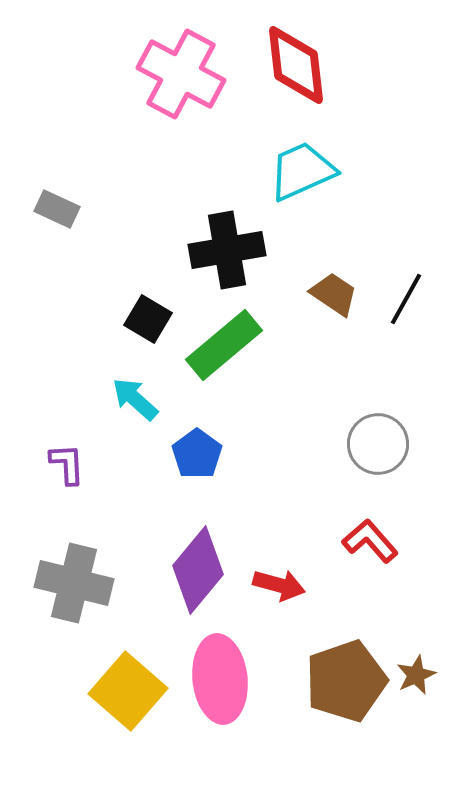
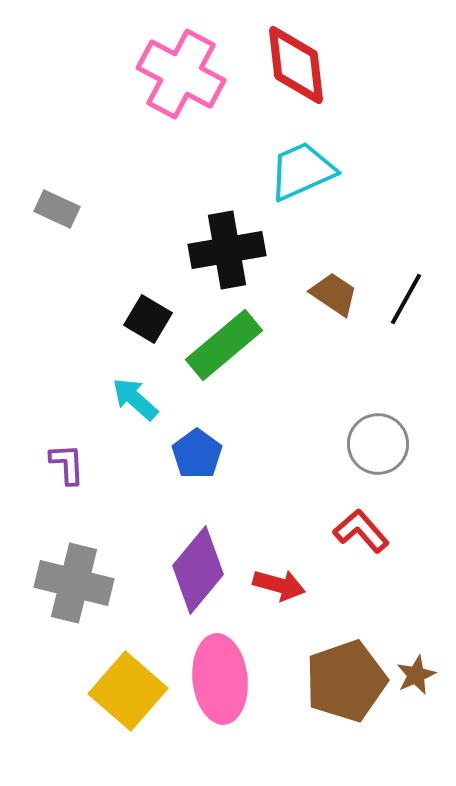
red L-shape: moved 9 px left, 10 px up
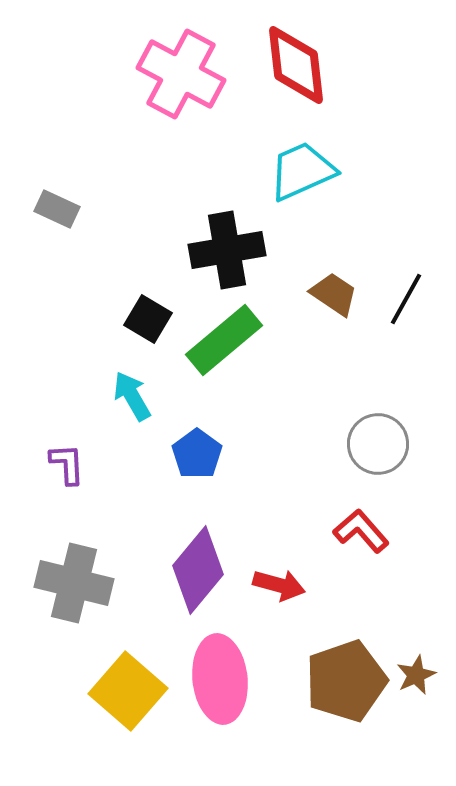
green rectangle: moved 5 px up
cyan arrow: moved 3 px left, 3 px up; rotated 18 degrees clockwise
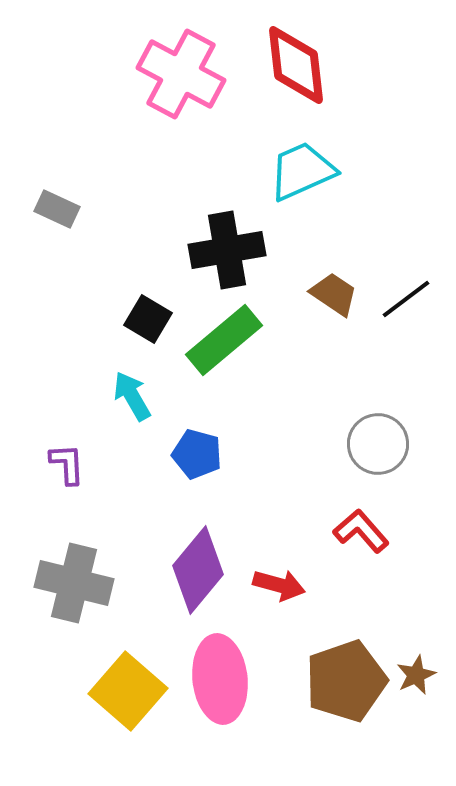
black line: rotated 24 degrees clockwise
blue pentagon: rotated 21 degrees counterclockwise
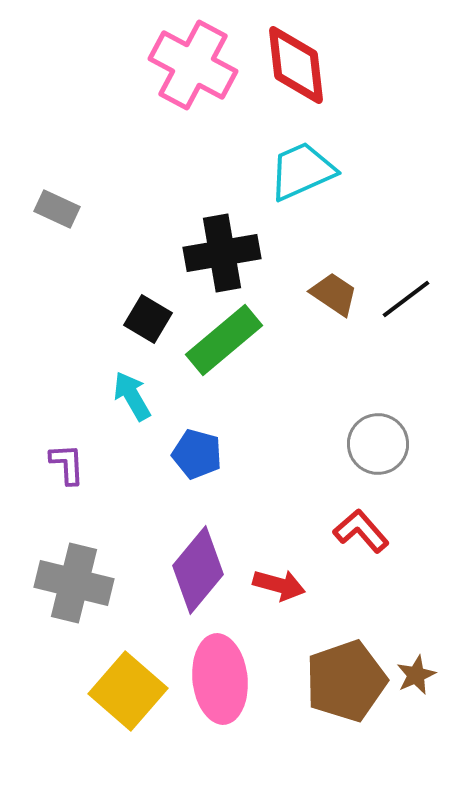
pink cross: moved 12 px right, 9 px up
black cross: moved 5 px left, 3 px down
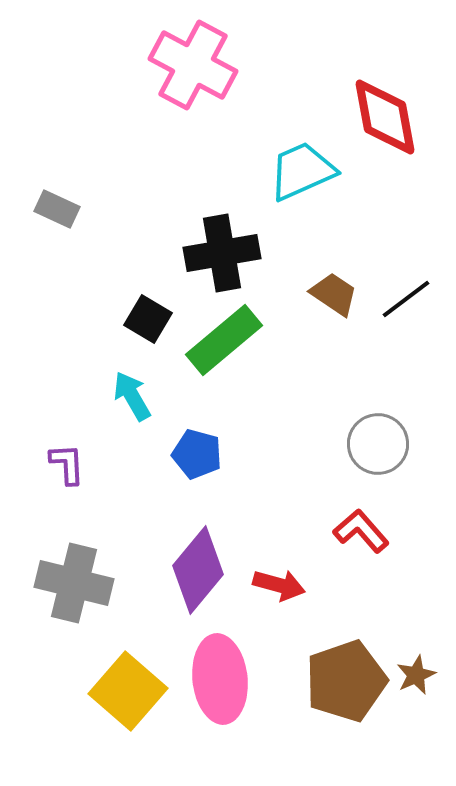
red diamond: moved 89 px right, 52 px down; rotated 4 degrees counterclockwise
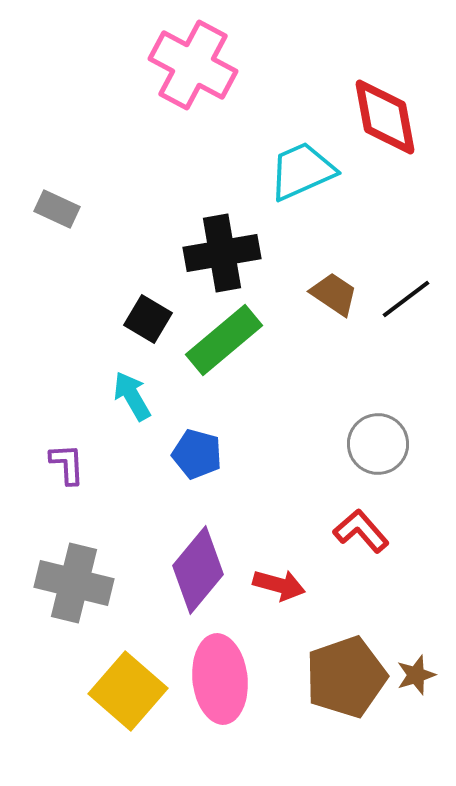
brown star: rotated 6 degrees clockwise
brown pentagon: moved 4 px up
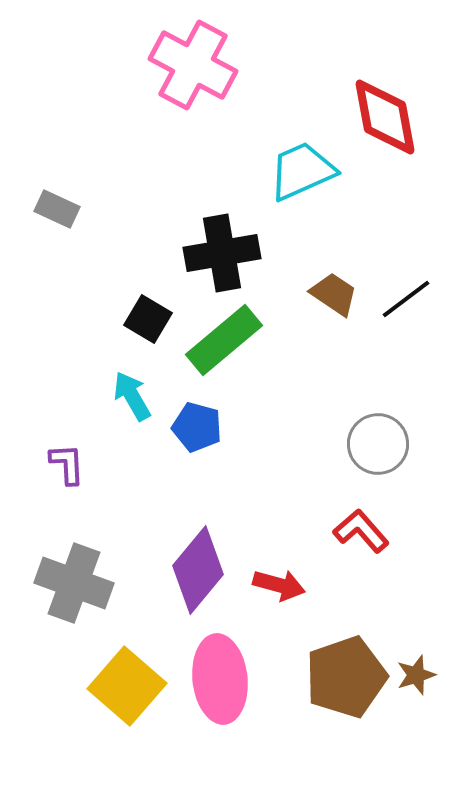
blue pentagon: moved 27 px up
gray cross: rotated 6 degrees clockwise
yellow square: moved 1 px left, 5 px up
